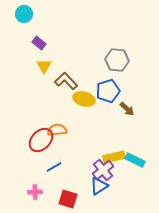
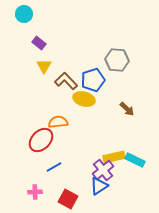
blue pentagon: moved 15 px left, 11 px up
orange semicircle: moved 1 px right, 8 px up
red square: rotated 12 degrees clockwise
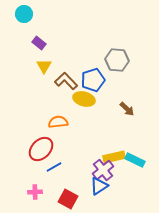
red ellipse: moved 9 px down
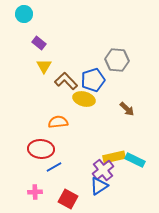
red ellipse: rotated 50 degrees clockwise
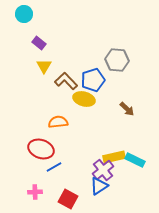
red ellipse: rotated 15 degrees clockwise
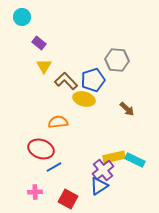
cyan circle: moved 2 px left, 3 px down
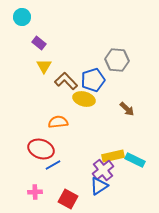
yellow rectangle: moved 1 px left, 1 px up
blue line: moved 1 px left, 2 px up
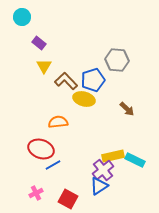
pink cross: moved 1 px right, 1 px down; rotated 24 degrees counterclockwise
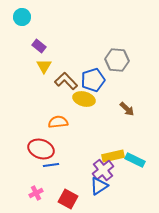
purple rectangle: moved 3 px down
blue line: moved 2 px left; rotated 21 degrees clockwise
